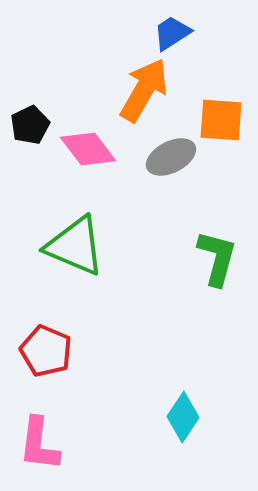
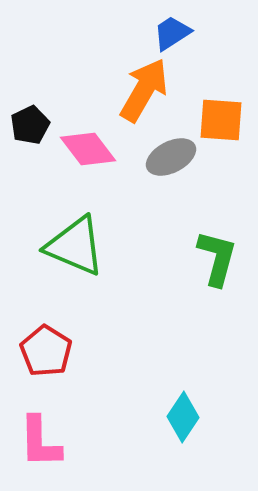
red pentagon: rotated 9 degrees clockwise
pink L-shape: moved 1 px right, 2 px up; rotated 8 degrees counterclockwise
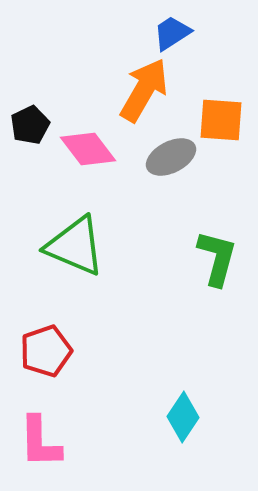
red pentagon: rotated 21 degrees clockwise
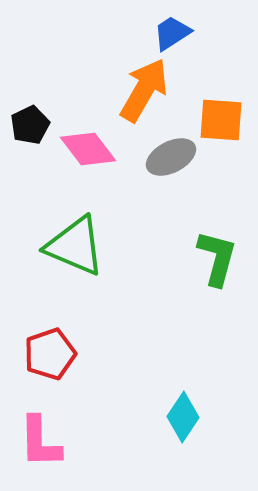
red pentagon: moved 4 px right, 3 px down
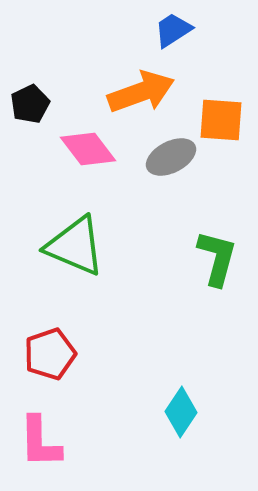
blue trapezoid: moved 1 px right, 3 px up
orange arrow: moved 3 px left, 2 px down; rotated 40 degrees clockwise
black pentagon: moved 21 px up
cyan diamond: moved 2 px left, 5 px up
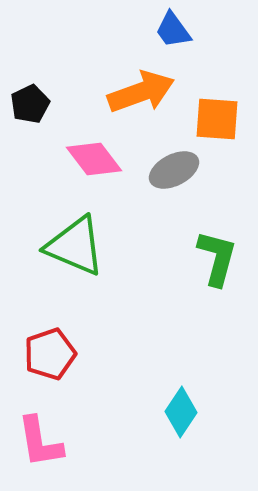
blue trapezoid: rotated 93 degrees counterclockwise
orange square: moved 4 px left, 1 px up
pink diamond: moved 6 px right, 10 px down
gray ellipse: moved 3 px right, 13 px down
pink L-shape: rotated 8 degrees counterclockwise
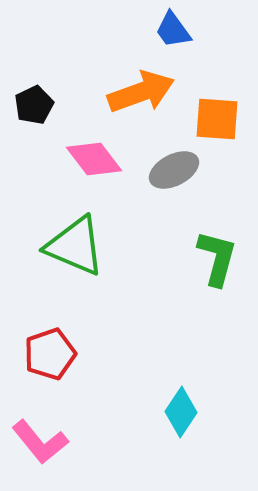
black pentagon: moved 4 px right, 1 px down
pink L-shape: rotated 30 degrees counterclockwise
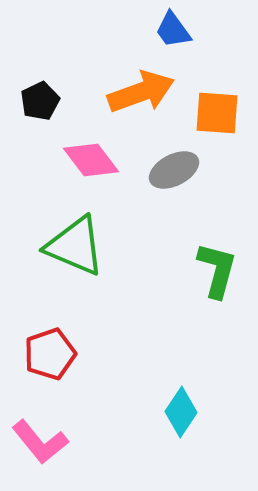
black pentagon: moved 6 px right, 4 px up
orange square: moved 6 px up
pink diamond: moved 3 px left, 1 px down
green L-shape: moved 12 px down
